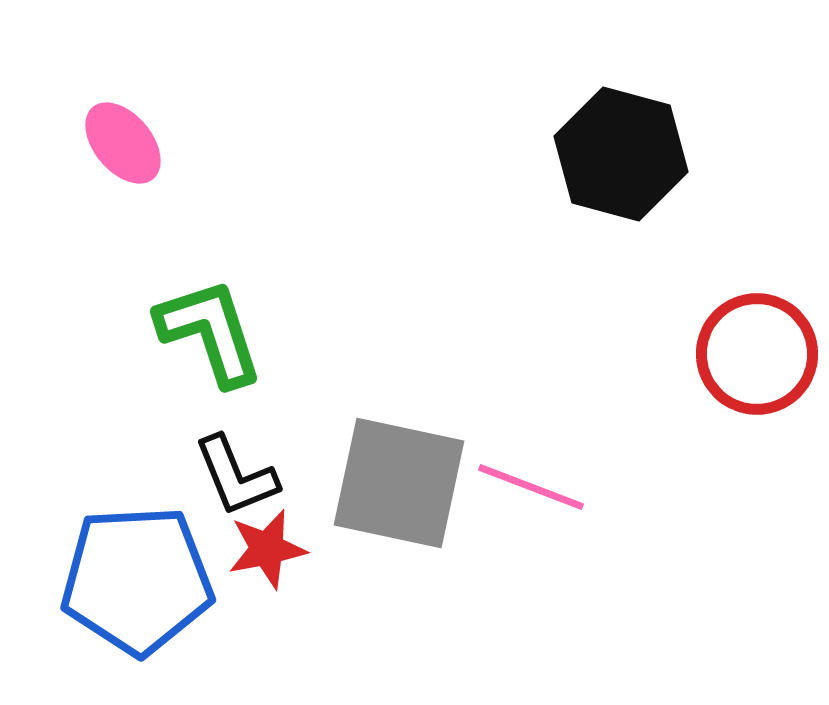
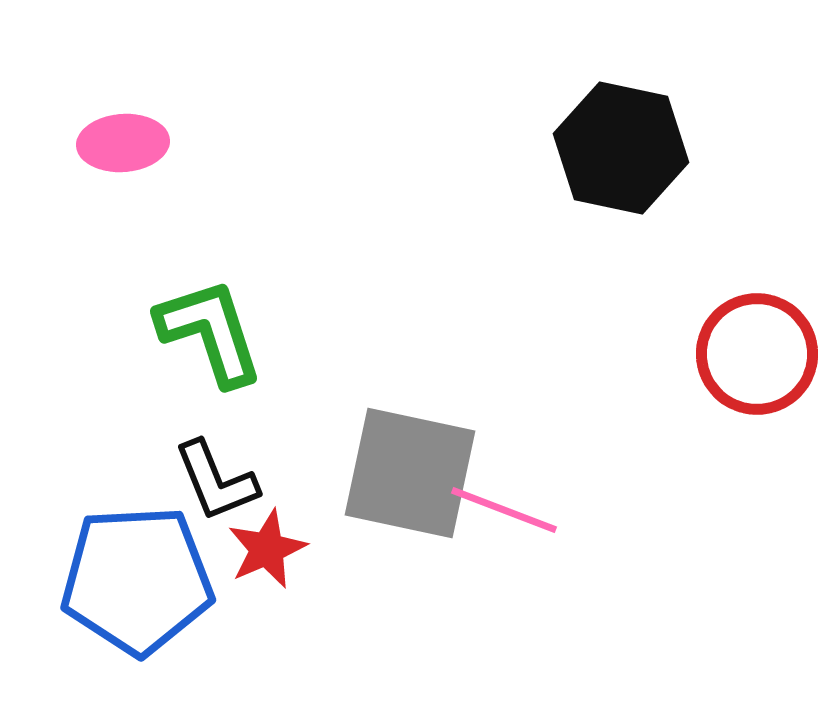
pink ellipse: rotated 54 degrees counterclockwise
black hexagon: moved 6 px up; rotated 3 degrees counterclockwise
black L-shape: moved 20 px left, 5 px down
gray square: moved 11 px right, 10 px up
pink line: moved 27 px left, 23 px down
red star: rotated 12 degrees counterclockwise
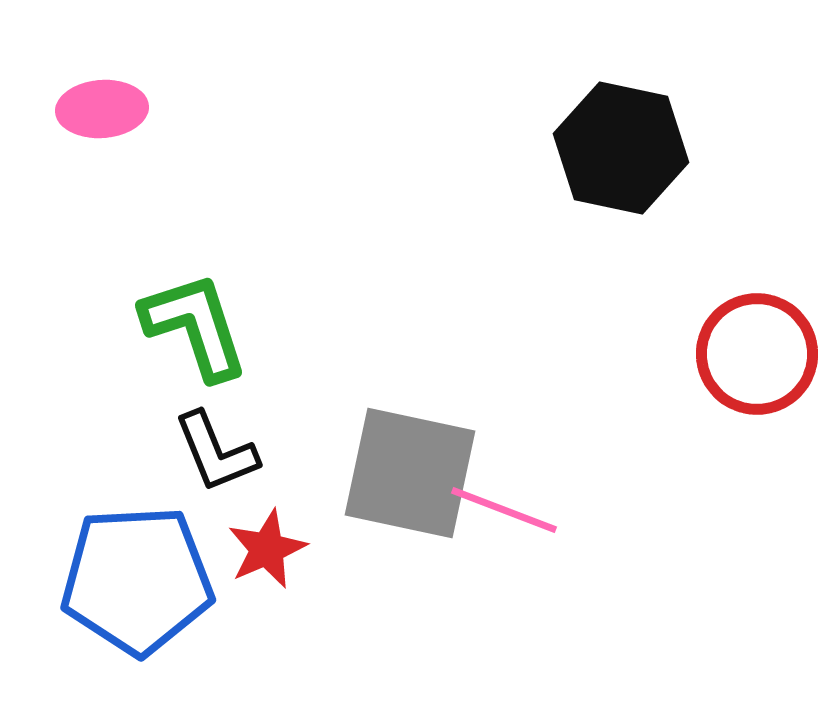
pink ellipse: moved 21 px left, 34 px up
green L-shape: moved 15 px left, 6 px up
black L-shape: moved 29 px up
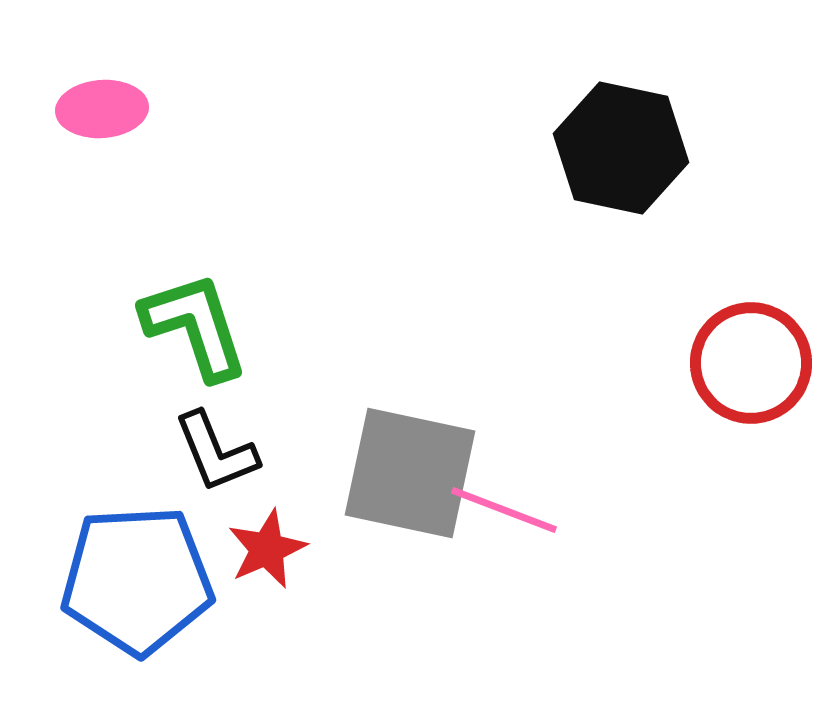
red circle: moved 6 px left, 9 px down
